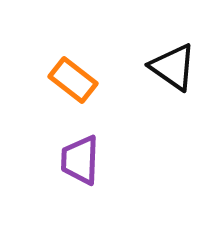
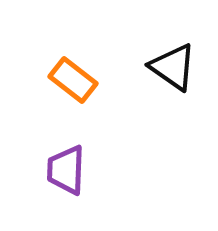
purple trapezoid: moved 14 px left, 10 px down
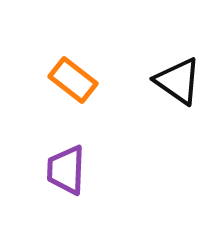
black triangle: moved 5 px right, 14 px down
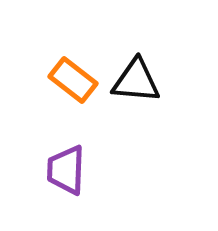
black triangle: moved 42 px left; rotated 30 degrees counterclockwise
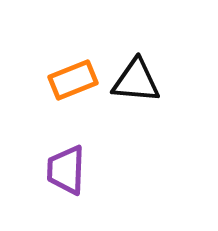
orange rectangle: rotated 60 degrees counterclockwise
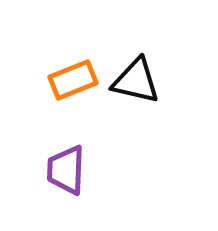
black triangle: rotated 8 degrees clockwise
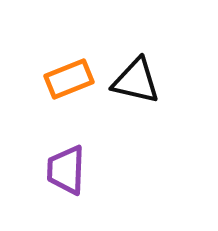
orange rectangle: moved 4 px left, 1 px up
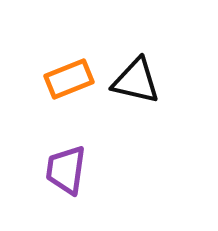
purple trapezoid: rotated 6 degrees clockwise
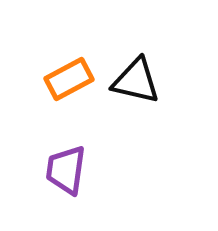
orange rectangle: rotated 6 degrees counterclockwise
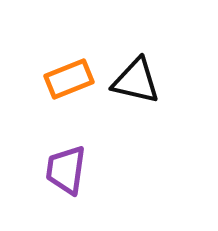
orange rectangle: rotated 6 degrees clockwise
